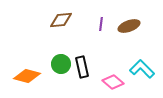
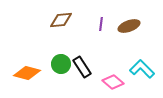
black rectangle: rotated 20 degrees counterclockwise
orange diamond: moved 3 px up
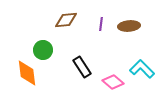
brown diamond: moved 5 px right
brown ellipse: rotated 15 degrees clockwise
green circle: moved 18 px left, 14 px up
orange diamond: rotated 68 degrees clockwise
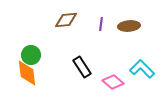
green circle: moved 12 px left, 5 px down
